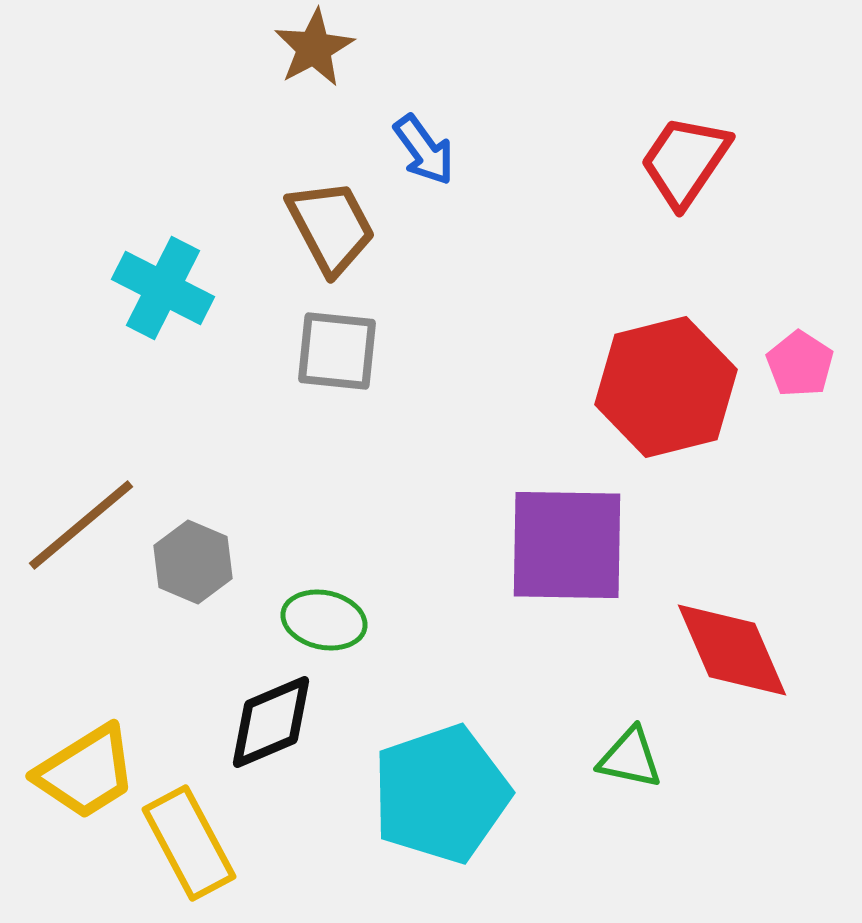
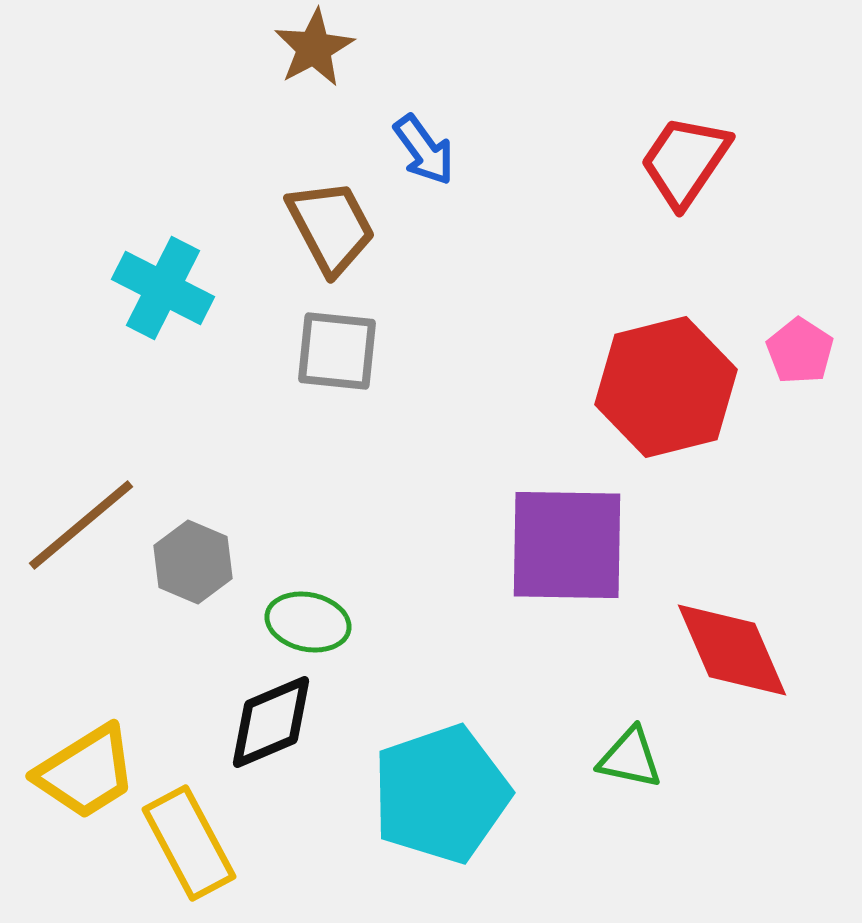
pink pentagon: moved 13 px up
green ellipse: moved 16 px left, 2 px down
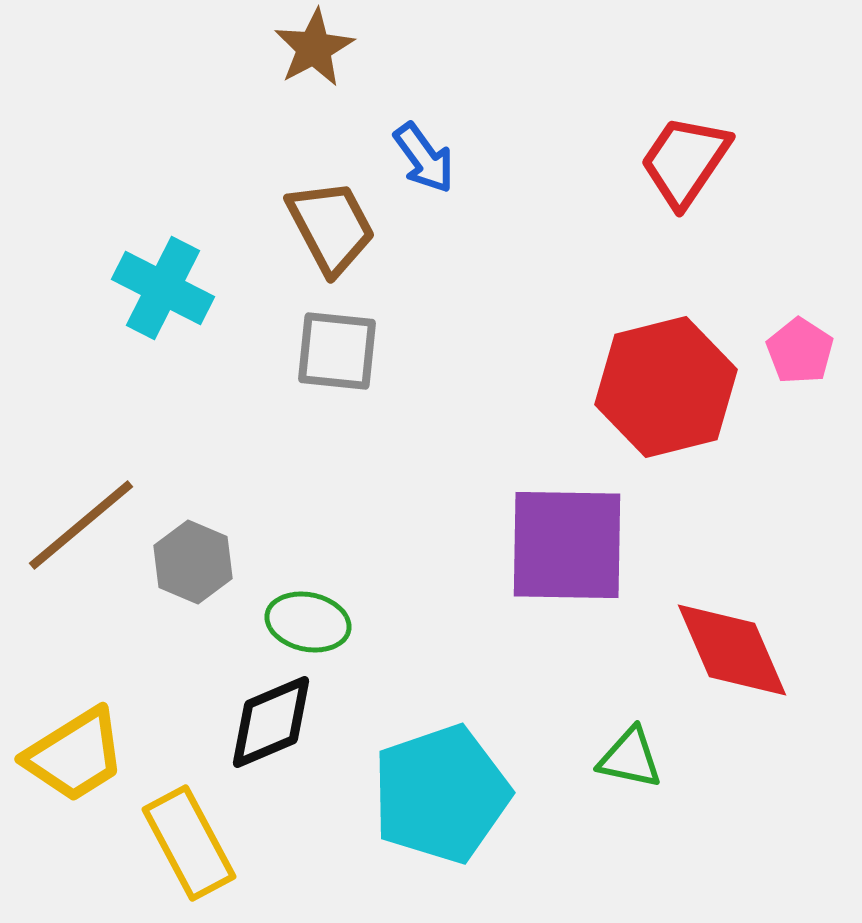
blue arrow: moved 8 px down
yellow trapezoid: moved 11 px left, 17 px up
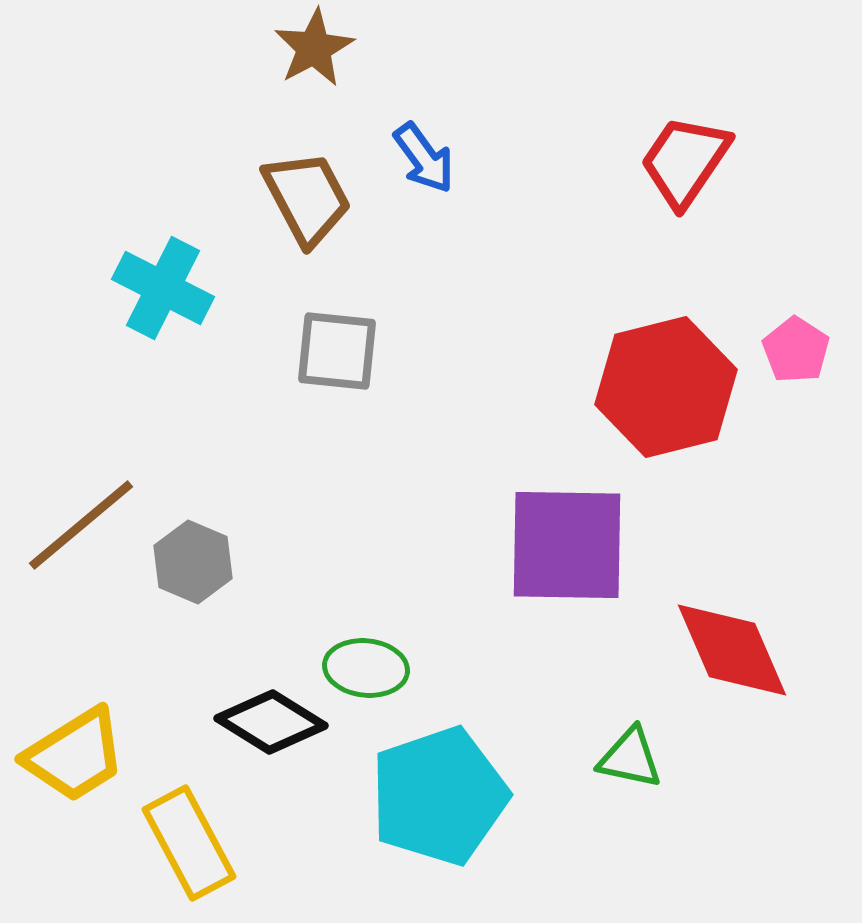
brown trapezoid: moved 24 px left, 29 px up
pink pentagon: moved 4 px left, 1 px up
green ellipse: moved 58 px right, 46 px down; rotated 6 degrees counterclockwise
black diamond: rotated 55 degrees clockwise
cyan pentagon: moved 2 px left, 2 px down
